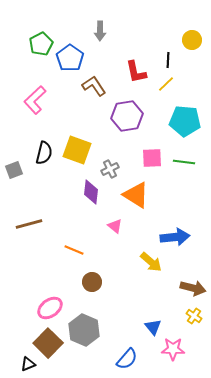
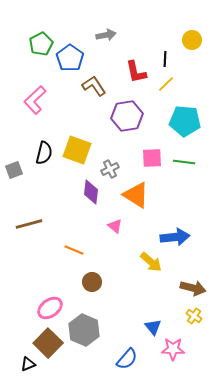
gray arrow: moved 6 px right, 4 px down; rotated 102 degrees counterclockwise
black line: moved 3 px left, 1 px up
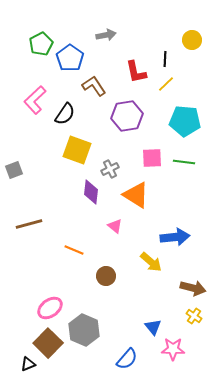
black semicircle: moved 21 px right, 39 px up; rotated 20 degrees clockwise
brown circle: moved 14 px right, 6 px up
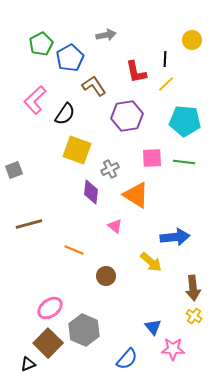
blue pentagon: rotated 8 degrees clockwise
brown arrow: rotated 70 degrees clockwise
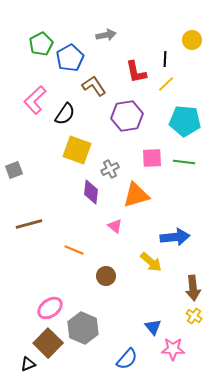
orange triangle: rotated 48 degrees counterclockwise
gray hexagon: moved 1 px left, 2 px up
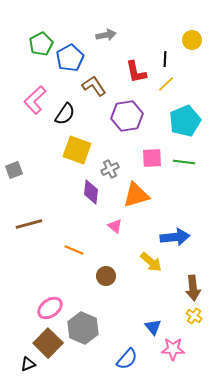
cyan pentagon: rotated 28 degrees counterclockwise
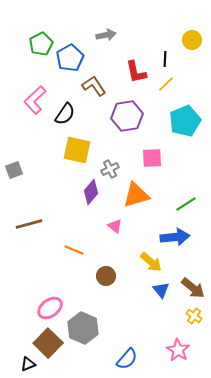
yellow square: rotated 8 degrees counterclockwise
green line: moved 2 px right, 42 px down; rotated 40 degrees counterclockwise
purple diamond: rotated 35 degrees clockwise
brown arrow: rotated 45 degrees counterclockwise
blue triangle: moved 8 px right, 37 px up
pink star: moved 5 px right, 1 px down; rotated 30 degrees clockwise
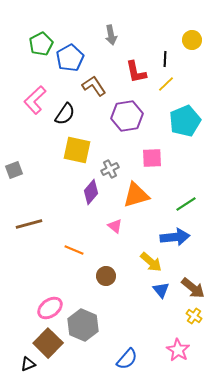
gray arrow: moved 5 px right; rotated 90 degrees clockwise
gray hexagon: moved 3 px up
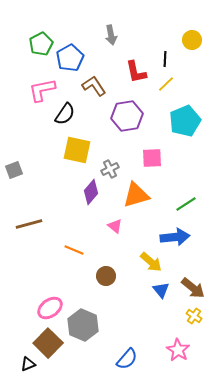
pink L-shape: moved 7 px right, 10 px up; rotated 32 degrees clockwise
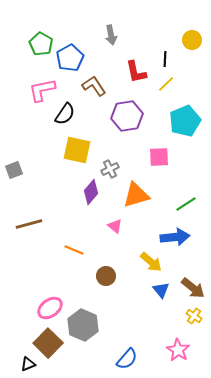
green pentagon: rotated 15 degrees counterclockwise
pink square: moved 7 px right, 1 px up
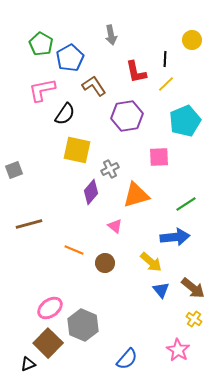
brown circle: moved 1 px left, 13 px up
yellow cross: moved 3 px down
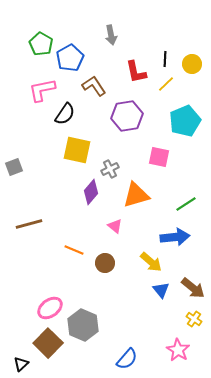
yellow circle: moved 24 px down
pink square: rotated 15 degrees clockwise
gray square: moved 3 px up
black triangle: moved 7 px left; rotated 21 degrees counterclockwise
